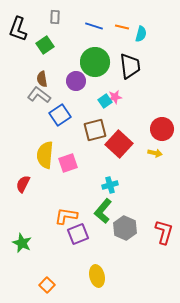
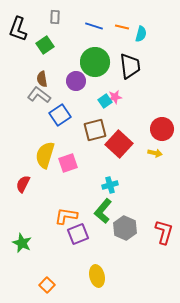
yellow semicircle: rotated 12 degrees clockwise
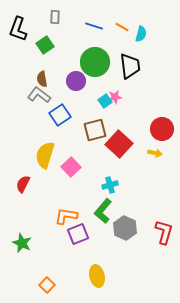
orange line: rotated 16 degrees clockwise
pink square: moved 3 px right, 4 px down; rotated 24 degrees counterclockwise
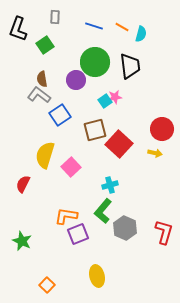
purple circle: moved 1 px up
green star: moved 2 px up
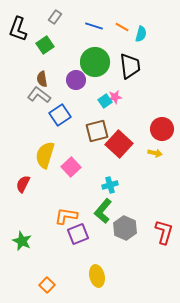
gray rectangle: rotated 32 degrees clockwise
brown square: moved 2 px right, 1 px down
